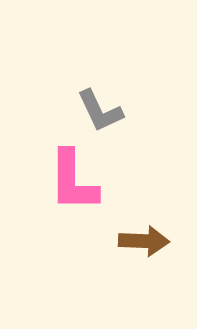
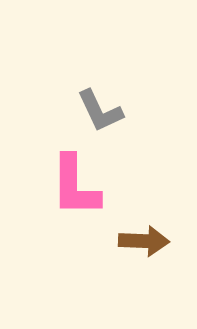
pink L-shape: moved 2 px right, 5 px down
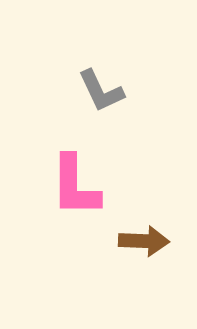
gray L-shape: moved 1 px right, 20 px up
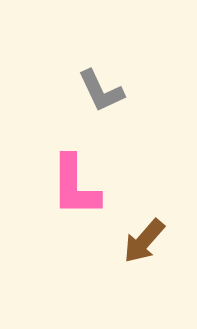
brown arrow: rotated 129 degrees clockwise
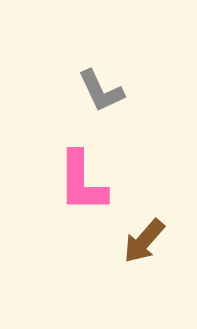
pink L-shape: moved 7 px right, 4 px up
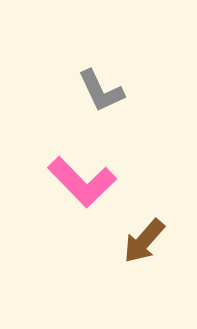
pink L-shape: rotated 44 degrees counterclockwise
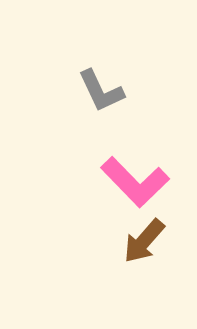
pink L-shape: moved 53 px right
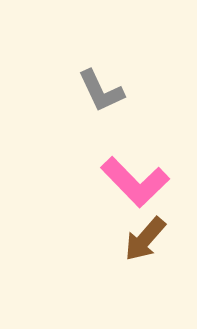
brown arrow: moved 1 px right, 2 px up
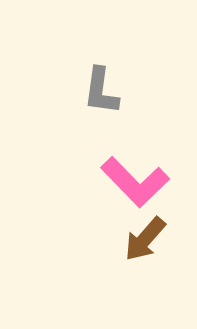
gray L-shape: rotated 33 degrees clockwise
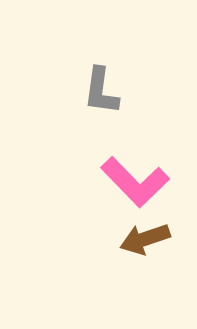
brown arrow: rotated 30 degrees clockwise
